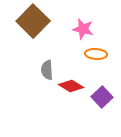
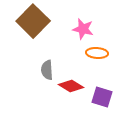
orange ellipse: moved 1 px right, 1 px up
purple square: rotated 30 degrees counterclockwise
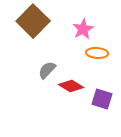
pink star: rotated 30 degrees clockwise
gray semicircle: rotated 48 degrees clockwise
purple square: moved 2 px down
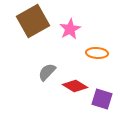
brown square: rotated 16 degrees clockwise
pink star: moved 13 px left
gray semicircle: moved 2 px down
red diamond: moved 4 px right
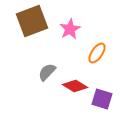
brown square: moved 1 px left; rotated 8 degrees clockwise
orange ellipse: rotated 60 degrees counterclockwise
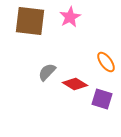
brown square: moved 2 px left; rotated 28 degrees clockwise
pink star: moved 12 px up
orange ellipse: moved 9 px right, 9 px down; rotated 70 degrees counterclockwise
red diamond: moved 2 px up
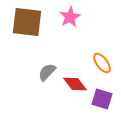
brown square: moved 3 px left, 1 px down
orange ellipse: moved 4 px left, 1 px down
red diamond: rotated 20 degrees clockwise
